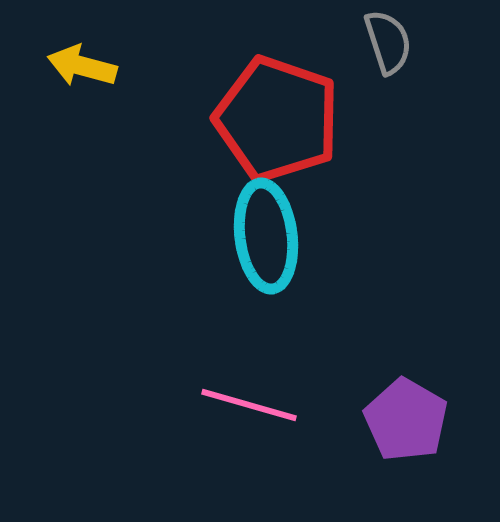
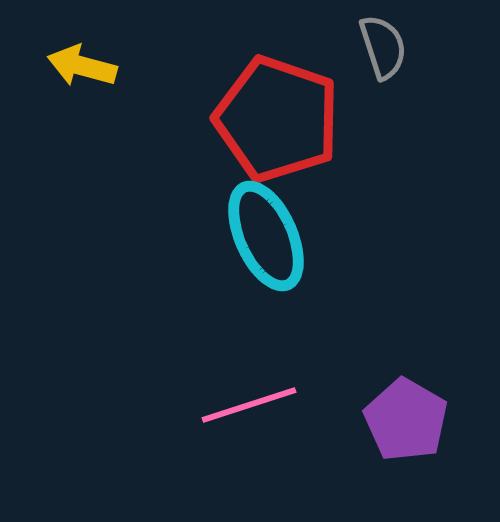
gray semicircle: moved 5 px left, 5 px down
cyan ellipse: rotated 17 degrees counterclockwise
pink line: rotated 34 degrees counterclockwise
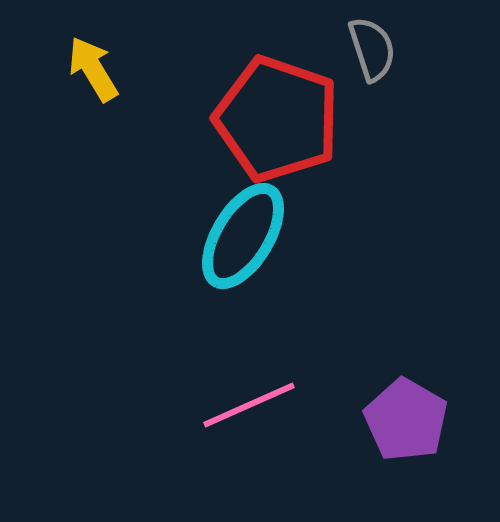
gray semicircle: moved 11 px left, 2 px down
yellow arrow: moved 11 px right, 3 px down; rotated 44 degrees clockwise
cyan ellipse: moved 23 px left; rotated 55 degrees clockwise
pink line: rotated 6 degrees counterclockwise
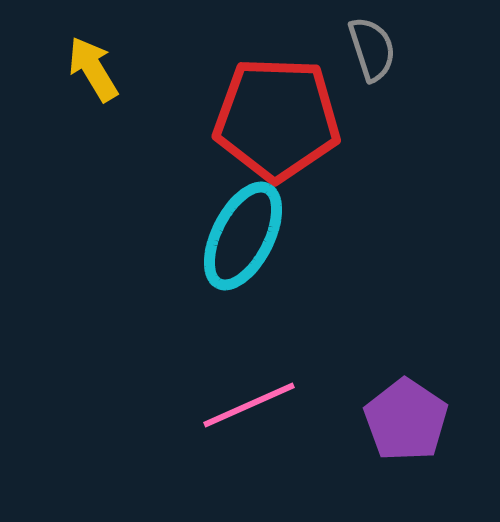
red pentagon: rotated 17 degrees counterclockwise
cyan ellipse: rotated 4 degrees counterclockwise
purple pentagon: rotated 4 degrees clockwise
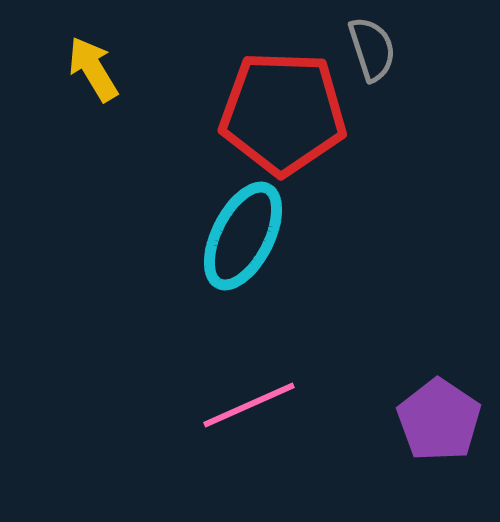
red pentagon: moved 6 px right, 6 px up
purple pentagon: moved 33 px right
